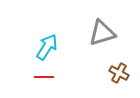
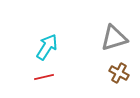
gray triangle: moved 12 px right, 5 px down
red line: rotated 12 degrees counterclockwise
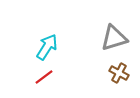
red line: rotated 24 degrees counterclockwise
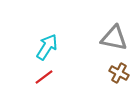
gray triangle: rotated 28 degrees clockwise
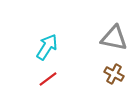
brown cross: moved 5 px left, 1 px down
red line: moved 4 px right, 2 px down
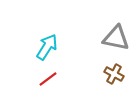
gray triangle: moved 2 px right
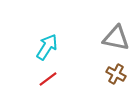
brown cross: moved 2 px right
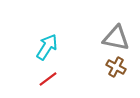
brown cross: moved 7 px up
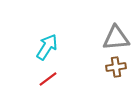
gray triangle: rotated 16 degrees counterclockwise
brown cross: rotated 36 degrees counterclockwise
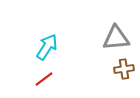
brown cross: moved 8 px right, 2 px down
red line: moved 4 px left
